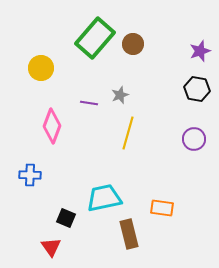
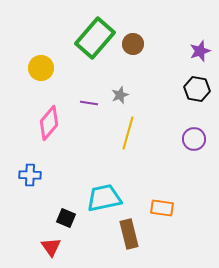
pink diamond: moved 3 px left, 3 px up; rotated 20 degrees clockwise
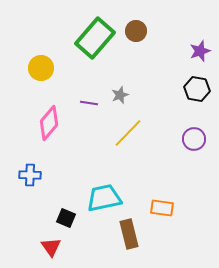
brown circle: moved 3 px right, 13 px up
yellow line: rotated 28 degrees clockwise
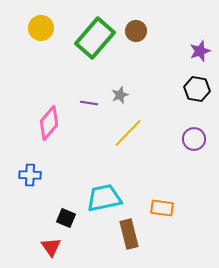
yellow circle: moved 40 px up
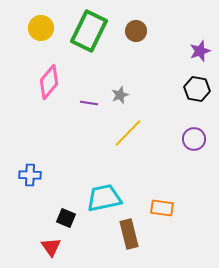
green rectangle: moved 6 px left, 7 px up; rotated 15 degrees counterclockwise
pink diamond: moved 41 px up
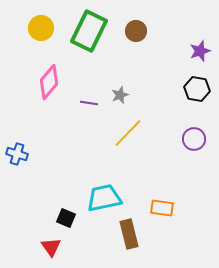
blue cross: moved 13 px left, 21 px up; rotated 15 degrees clockwise
